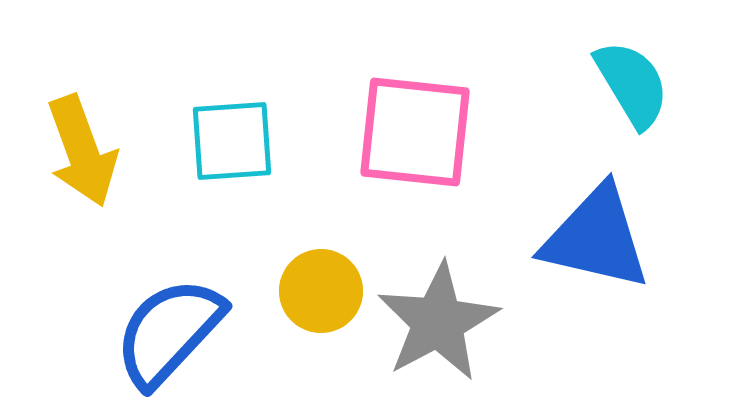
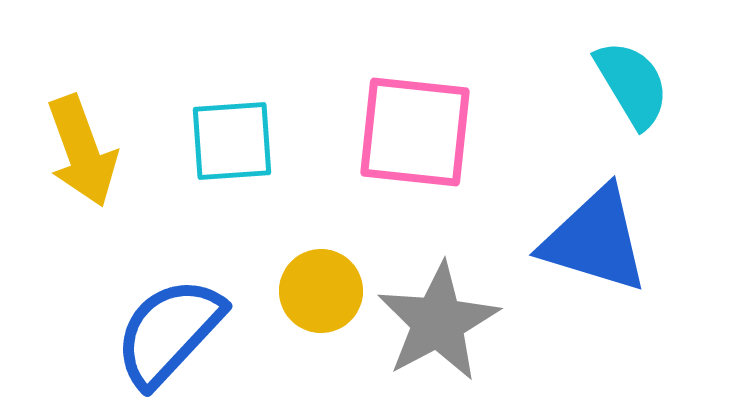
blue triangle: moved 1 px left, 2 px down; rotated 4 degrees clockwise
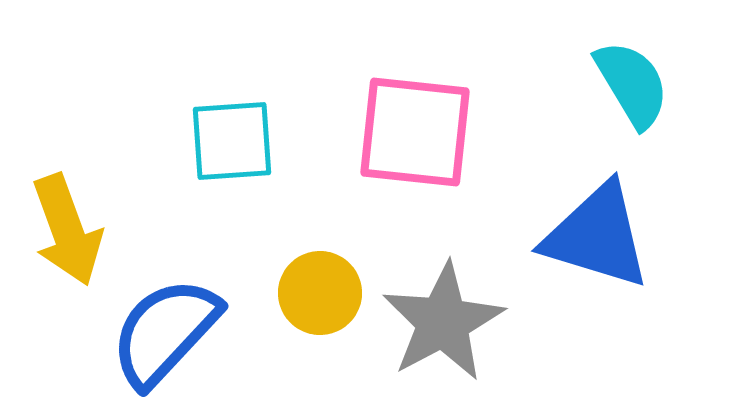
yellow arrow: moved 15 px left, 79 px down
blue triangle: moved 2 px right, 4 px up
yellow circle: moved 1 px left, 2 px down
gray star: moved 5 px right
blue semicircle: moved 4 px left
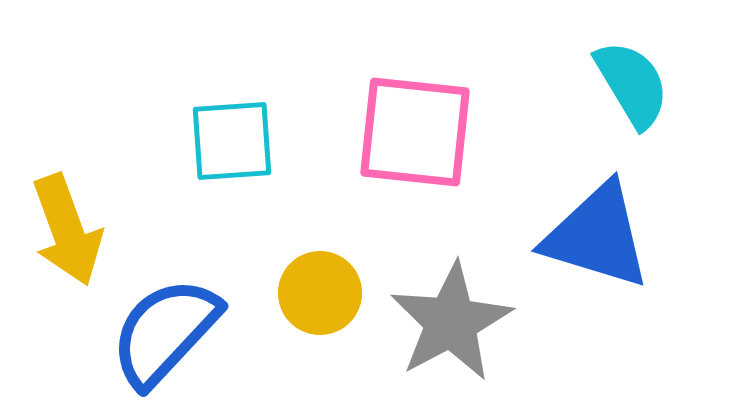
gray star: moved 8 px right
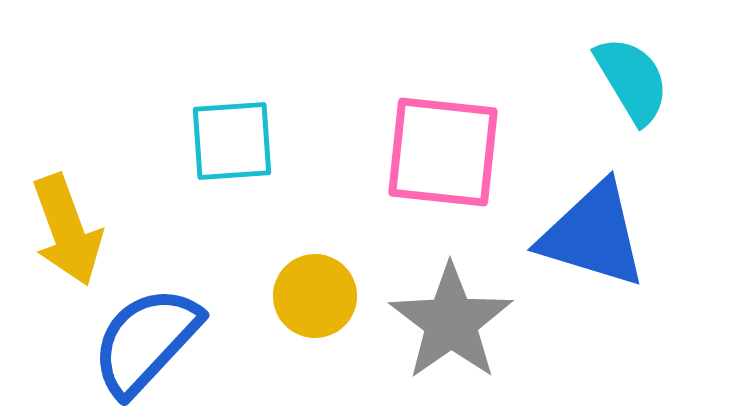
cyan semicircle: moved 4 px up
pink square: moved 28 px right, 20 px down
blue triangle: moved 4 px left, 1 px up
yellow circle: moved 5 px left, 3 px down
gray star: rotated 7 degrees counterclockwise
blue semicircle: moved 19 px left, 9 px down
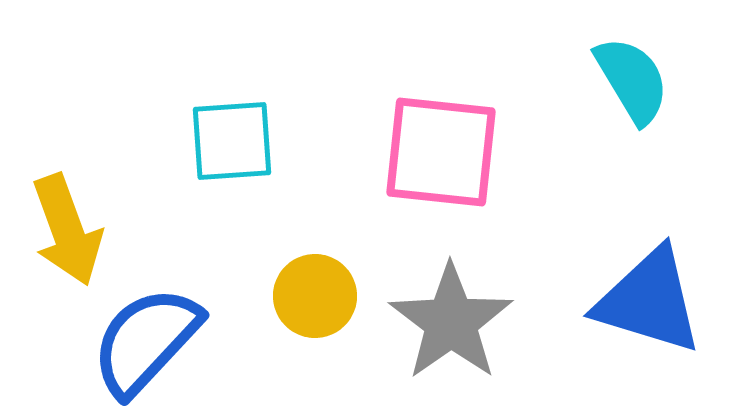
pink square: moved 2 px left
blue triangle: moved 56 px right, 66 px down
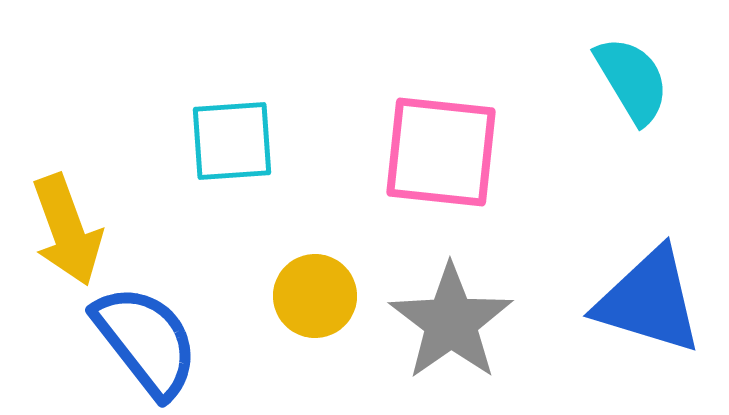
blue semicircle: rotated 99 degrees clockwise
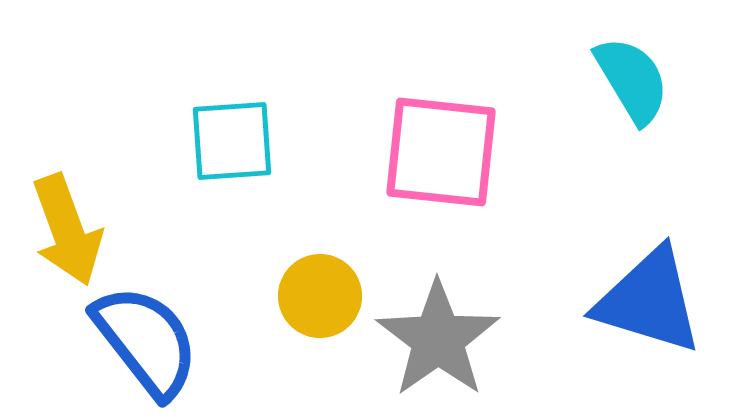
yellow circle: moved 5 px right
gray star: moved 13 px left, 17 px down
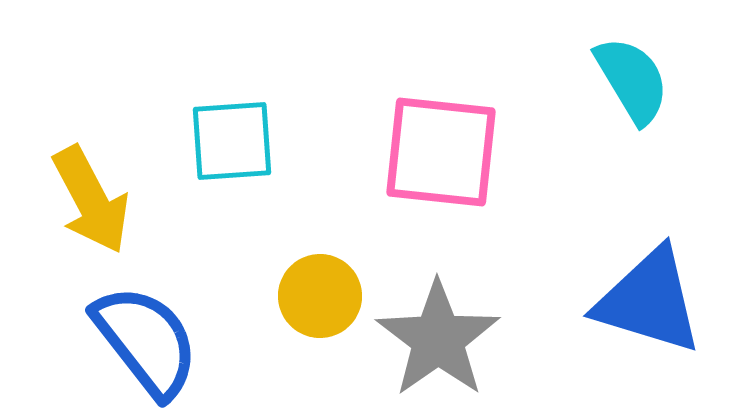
yellow arrow: moved 24 px right, 30 px up; rotated 8 degrees counterclockwise
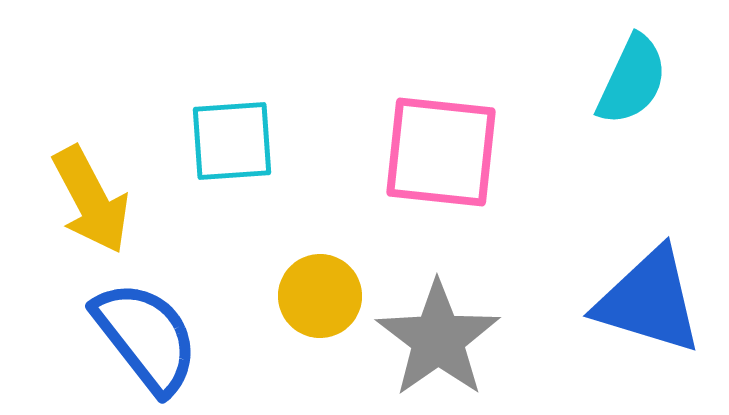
cyan semicircle: rotated 56 degrees clockwise
blue semicircle: moved 4 px up
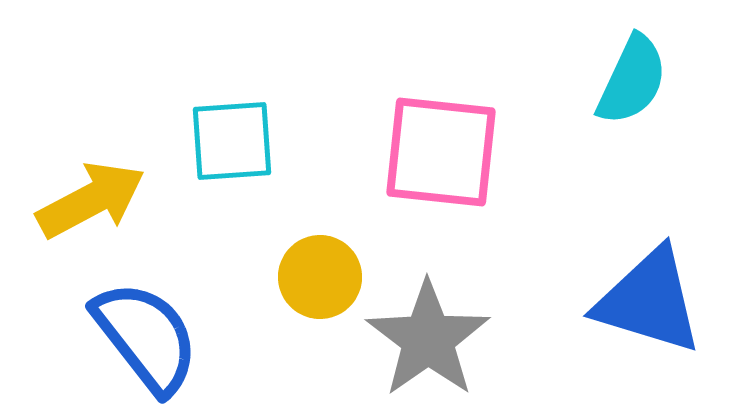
yellow arrow: rotated 90 degrees counterclockwise
yellow circle: moved 19 px up
gray star: moved 10 px left
